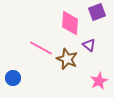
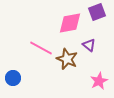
pink diamond: rotated 75 degrees clockwise
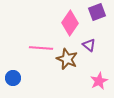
pink diamond: rotated 45 degrees counterclockwise
pink line: rotated 25 degrees counterclockwise
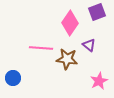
brown star: rotated 15 degrees counterclockwise
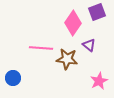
pink diamond: moved 3 px right
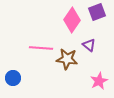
pink diamond: moved 1 px left, 3 px up
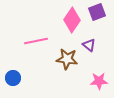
pink line: moved 5 px left, 7 px up; rotated 15 degrees counterclockwise
pink star: rotated 24 degrees clockwise
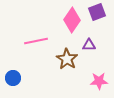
purple triangle: rotated 40 degrees counterclockwise
brown star: rotated 25 degrees clockwise
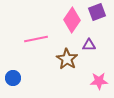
pink line: moved 2 px up
